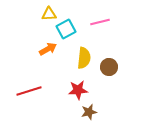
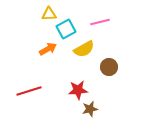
yellow semicircle: moved 9 px up; rotated 55 degrees clockwise
brown star: moved 1 px right, 3 px up
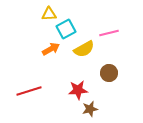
pink line: moved 9 px right, 11 px down
orange arrow: moved 3 px right
brown circle: moved 6 px down
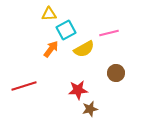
cyan square: moved 1 px down
orange arrow: rotated 24 degrees counterclockwise
brown circle: moved 7 px right
red line: moved 5 px left, 5 px up
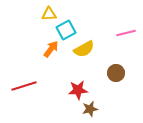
pink line: moved 17 px right
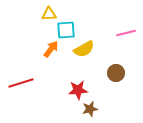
cyan square: rotated 24 degrees clockwise
red line: moved 3 px left, 3 px up
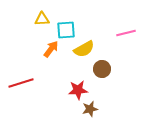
yellow triangle: moved 7 px left, 5 px down
brown circle: moved 14 px left, 4 px up
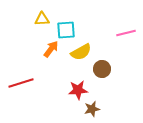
yellow semicircle: moved 3 px left, 3 px down
brown star: moved 2 px right
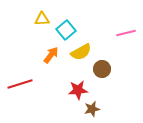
cyan square: rotated 36 degrees counterclockwise
orange arrow: moved 6 px down
red line: moved 1 px left, 1 px down
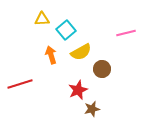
orange arrow: rotated 54 degrees counterclockwise
red star: rotated 18 degrees counterclockwise
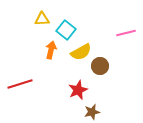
cyan square: rotated 12 degrees counterclockwise
orange arrow: moved 5 px up; rotated 30 degrees clockwise
brown circle: moved 2 px left, 3 px up
brown star: moved 3 px down
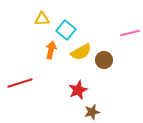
pink line: moved 4 px right
brown circle: moved 4 px right, 6 px up
red line: moved 1 px up
